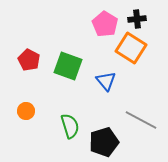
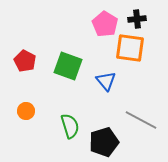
orange square: moved 1 px left; rotated 24 degrees counterclockwise
red pentagon: moved 4 px left, 1 px down
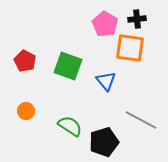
green semicircle: rotated 40 degrees counterclockwise
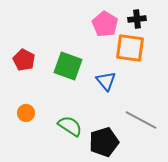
red pentagon: moved 1 px left, 1 px up
orange circle: moved 2 px down
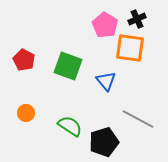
black cross: rotated 18 degrees counterclockwise
pink pentagon: moved 1 px down
gray line: moved 3 px left, 1 px up
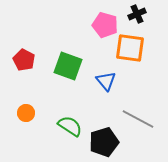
black cross: moved 5 px up
pink pentagon: rotated 15 degrees counterclockwise
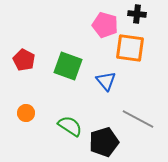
black cross: rotated 30 degrees clockwise
